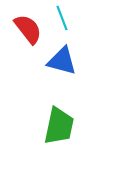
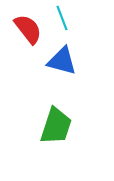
green trapezoid: moved 3 px left; rotated 6 degrees clockwise
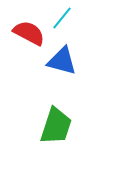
cyan line: rotated 60 degrees clockwise
red semicircle: moved 1 px right, 4 px down; rotated 24 degrees counterclockwise
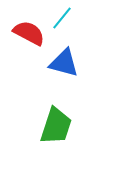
blue triangle: moved 2 px right, 2 px down
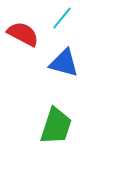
red semicircle: moved 6 px left, 1 px down
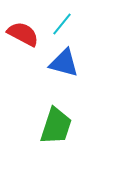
cyan line: moved 6 px down
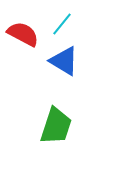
blue triangle: moved 2 px up; rotated 16 degrees clockwise
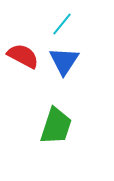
red semicircle: moved 22 px down
blue triangle: rotated 32 degrees clockwise
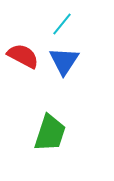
green trapezoid: moved 6 px left, 7 px down
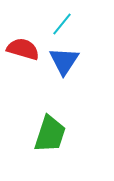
red semicircle: moved 7 px up; rotated 12 degrees counterclockwise
green trapezoid: moved 1 px down
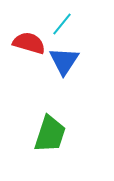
red semicircle: moved 6 px right, 6 px up
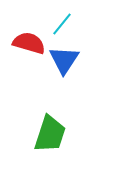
blue triangle: moved 1 px up
